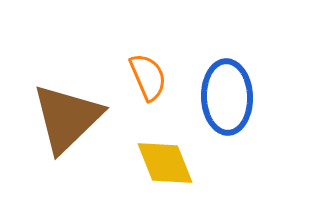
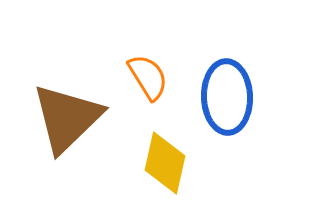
orange semicircle: rotated 9 degrees counterclockwise
yellow diamond: rotated 34 degrees clockwise
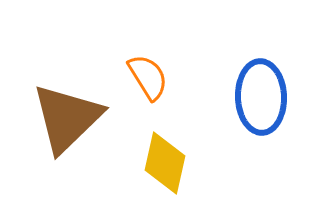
blue ellipse: moved 34 px right
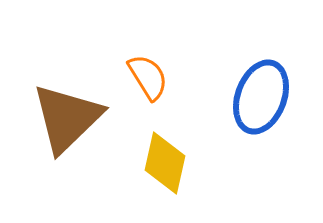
blue ellipse: rotated 22 degrees clockwise
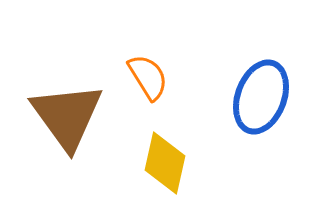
brown triangle: moved 2 px up; rotated 22 degrees counterclockwise
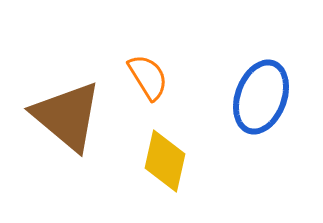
brown triangle: rotated 14 degrees counterclockwise
yellow diamond: moved 2 px up
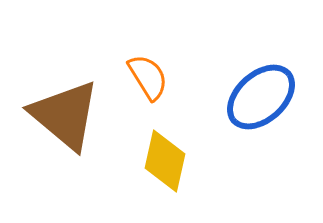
blue ellipse: rotated 28 degrees clockwise
brown triangle: moved 2 px left, 1 px up
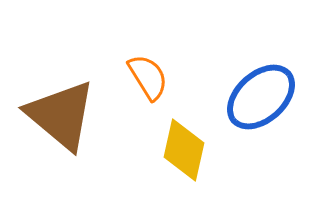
brown triangle: moved 4 px left
yellow diamond: moved 19 px right, 11 px up
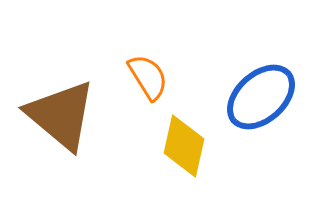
yellow diamond: moved 4 px up
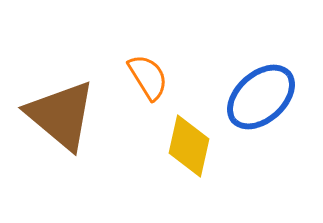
yellow diamond: moved 5 px right
